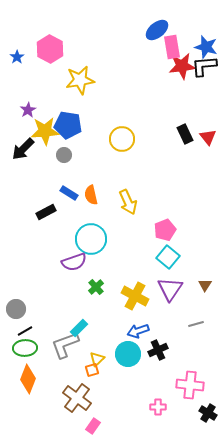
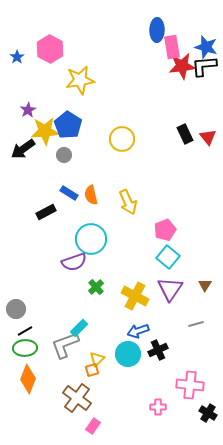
blue ellipse at (157, 30): rotated 50 degrees counterclockwise
blue pentagon at (68, 125): rotated 24 degrees clockwise
black arrow at (23, 149): rotated 10 degrees clockwise
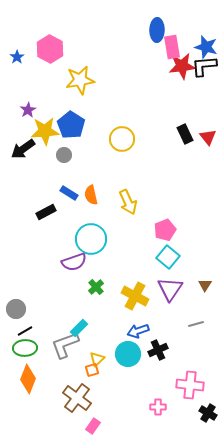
blue pentagon at (68, 125): moved 3 px right
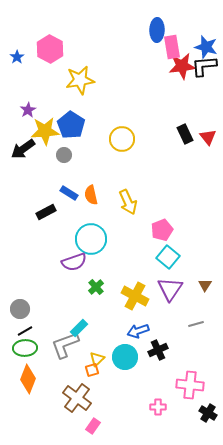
pink pentagon at (165, 230): moved 3 px left
gray circle at (16, 309): moved 4 px right
cyan circle at (128, 354): moved 3 px left, 3 px down
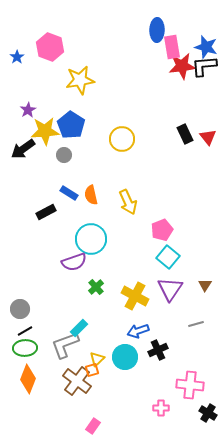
pink hexagon at (50, 49): moved 2 px up; rotated 8 degrees counterclockwise
brown cross at (77, 398): moved 17 px up
pink cross at (158, 407): moved 3 px right, 1 px down
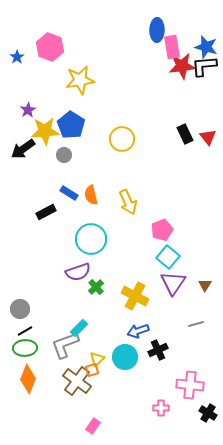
purple semicircle at (74, 262): moved 4 px right, 10 px down
purple triangle at (170, 289): moved 3 px right, 6 px up
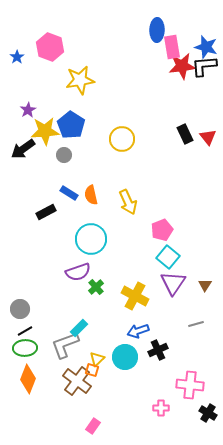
orange square at (92, 370): rotated 32 degrees clockwise
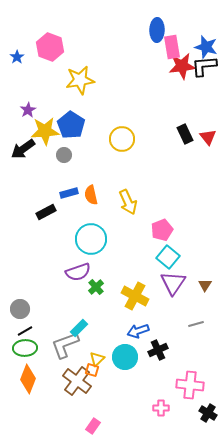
blue rectangle at (69, 193): rotated 48 degrees counterclockwise
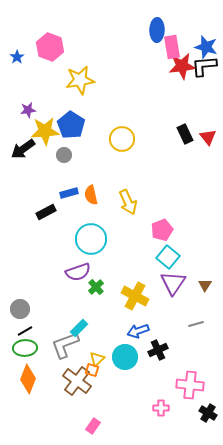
purple star at (28, 110): rotated 21 degrees clockwise
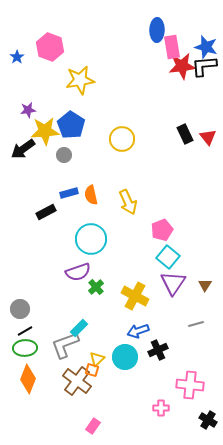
black cross at (208, 413): moved 7 px down
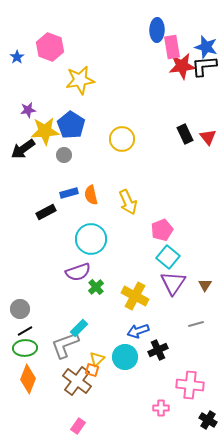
pink rectangle at (93, 426): moved 15 px left
